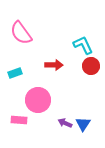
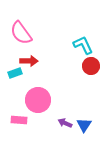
red arrow: moved 25 px left, 4 px up
blue triangle: moved 1 px right, 1 px down
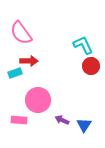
purple arrow: moved 3 px left, 3 px up
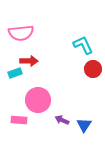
pink semicircle: rotated 60 degrees counterclockwise
red circle: moved 2 px right, 3 px down
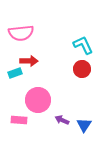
red circle: moved 11 px left
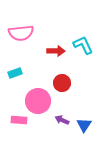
red arrow: moved 27 px right, 10 px up
red circle: moved 20 px left, 14 px down
pink circle: moved 1 px down
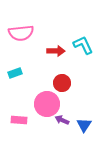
pink circle: moved 9 px right, 3 px down
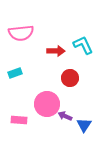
red circle: moved 8 px right, 5 px up
purple arrow: moved 3 px right, 4 px up
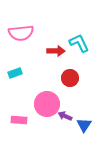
cyan L-shape: moved 4 px left, 2 px up
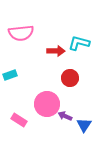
cyan L-shape: rotated 50 degrees counterclockwise
cyan rectangle: moved 5 px left, 2 px down
pink rectangle: rotated 28 degrees clockwise
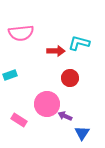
blue triangle: moved 2 px left, 8 px down
